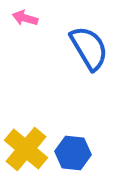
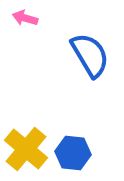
blue semicircle: moved 1 px right, 7 px down
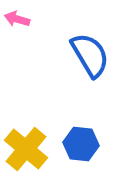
pink arrow: moved 8 px left, 1 px down
blue hexagon: moved 8 px right, 9 px up
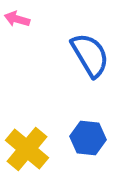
blue hexagon: moved 7 px right, 6 px up
yellow cross: moved 1 px right
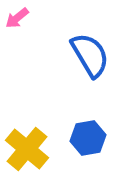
pink arrow: moved 1 px up; rotated 55 degrees counterclockwise
blue hexagon: rotated 16 degrees counterclockwise
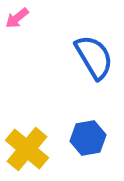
blue semicircle: moved 4 px right, 2 px down
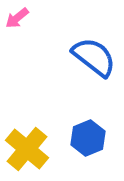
blue semicircle: rotated 21 degrees counterclockwise
blue hexagon: rotated 12 degrees counterclockwise
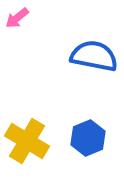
blue semicircle: moved 1 px up; rotated 27 degrees counterclockwise
yellow cross: moved 8 px up; rotated 9 degrees counterclockwise
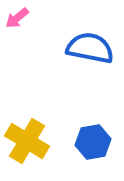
blue semicircle: moved 4 px left, 8 px up
blue hexagon: moved 5 px right, 4 px down; rotated 12 degrees clockwise
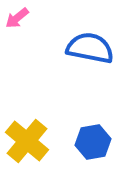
yellow cross: rotated 9 degrees clockwise
